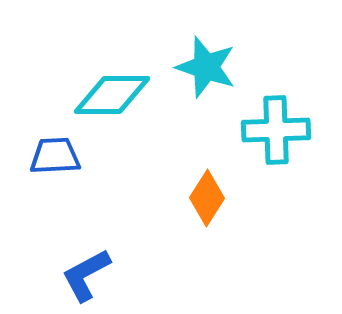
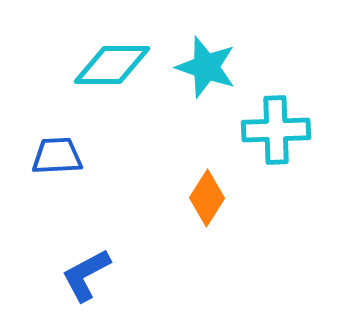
cyan diamond: moved 30 px up
blue trapezoid: moved 2 px right
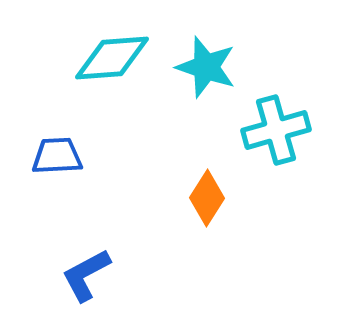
cyan diamond: moved 7 px up; rotated 4 degrees counterclockwise
cyan cross: rotated 14 degrees counterclockwise
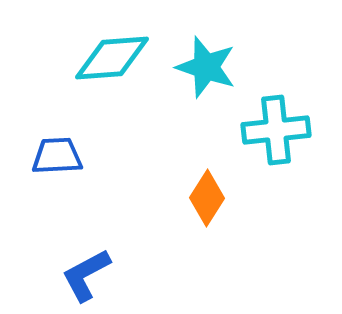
cyan cross: rotated 10 degrees clockwise
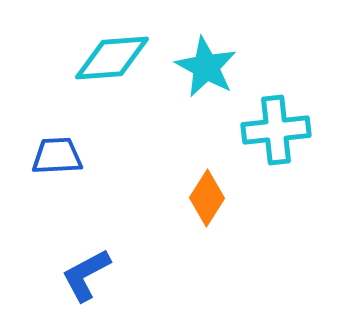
cyan star: rotated 10 degrees clockwise
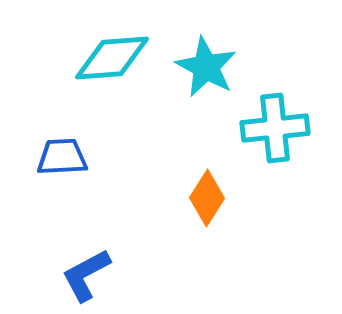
cyan cross: moved 1 px left, 2 px up
blue trapezoid: moved 5 px right, 1 px down
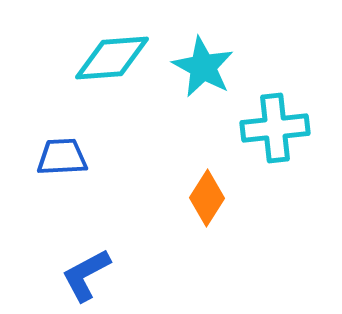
cyan star: moved 3 px left
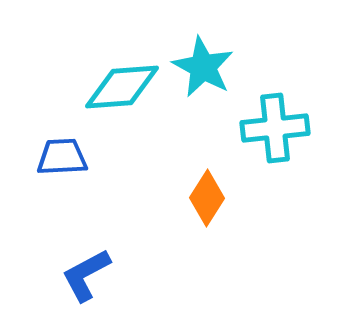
cyan diamond: moved 10 px right, 29 px down
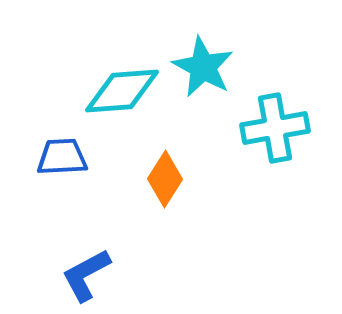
cyan diamond: moved 4 px down
cyan cross: rotated 4 degrees counterclockwise
orange diamond: moved 42 px left, 19 px up
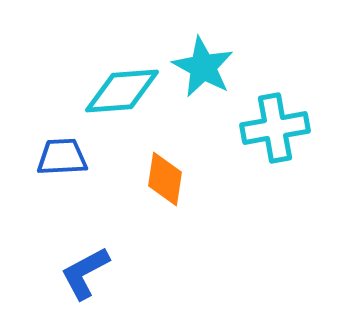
orange diamond: rotated 24 degrees counterclockwise
blue L-shape: moved 1 px left, 2 px up
